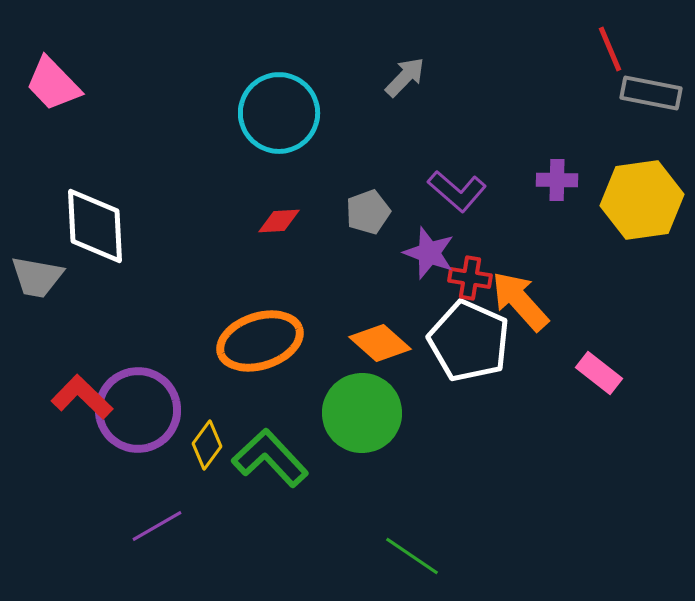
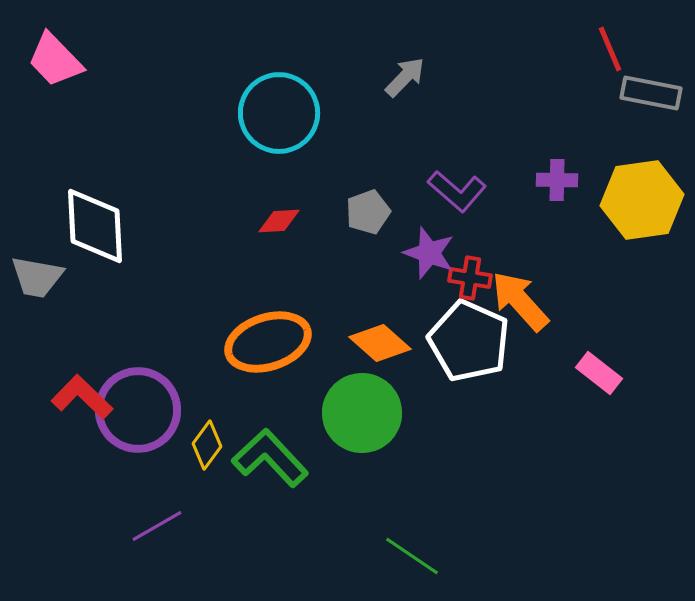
pink trapezoid: moved 2 px right, 24 px up
orange ellipse: moved 8 px right, 1 px down
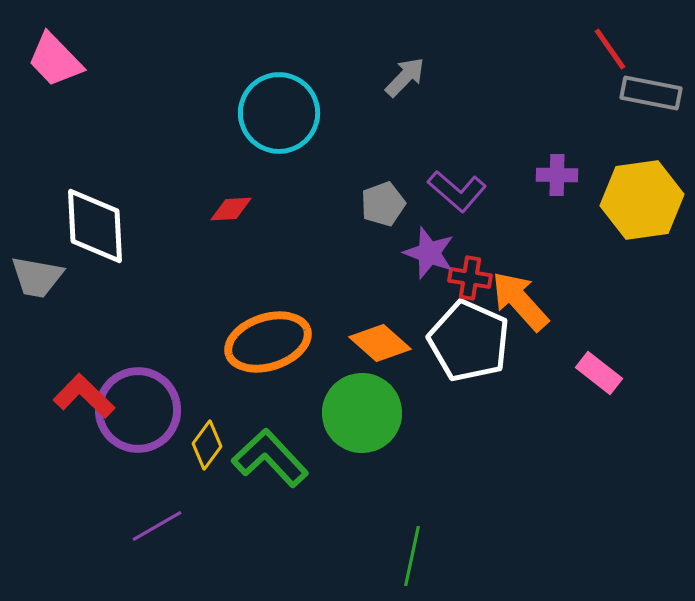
red line: rotated 12 degrees counterclockwise
purple cross: moved 5 px up
gray pentagon: moved 15 px right, 8 px up
red diamond: moved 48 px left, 12 px up
red L-shape: moved 2 px right, 1 px up
green line: rotated 68 degrees clockwise
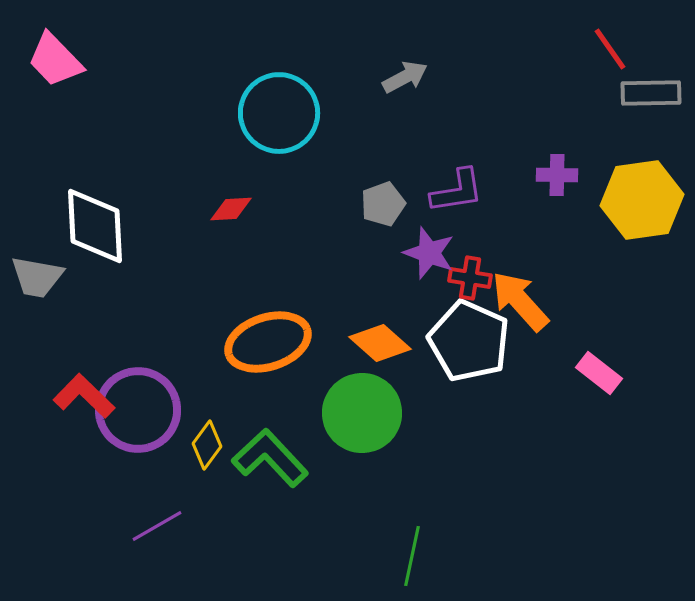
gray arrow: rotated 18 degrees clockwise
gray rectangle: rotated 12 degrees counterclockwise
purple L-shape: rotated 50 degrees counterclockwise
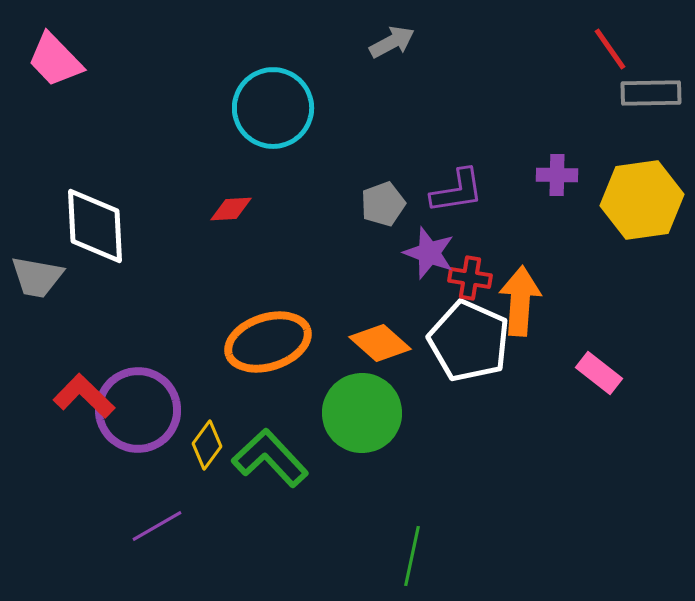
gray arrow: moved 13 px left, 35 px up
cyan circle: moved 6 px left, 5 px up
orange arrow: rotated 46 degrees clockwise
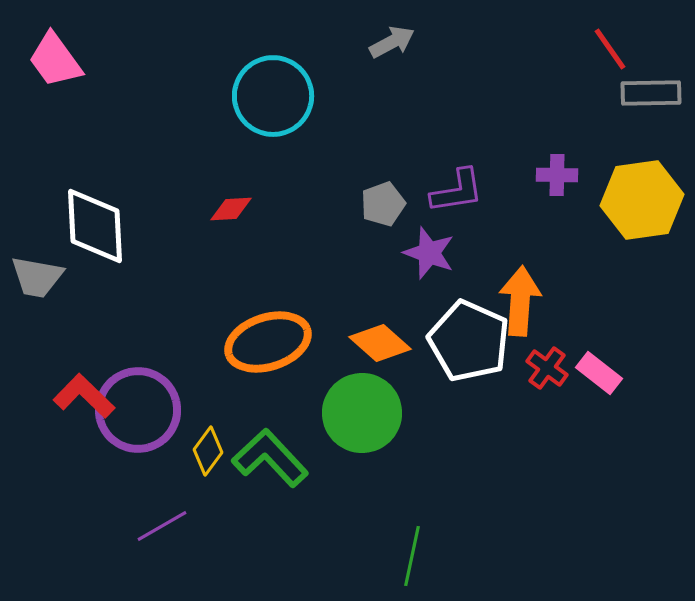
pink trapezoid: rotated 8 degrees clockwise
cyan circle: moved 12 px up
red cross: moved 77 px right, 90 px down; rotated 27 degrees clockwise
yellow diamond: moved 1 px right, 6 px down
purple line: moved 5 px right
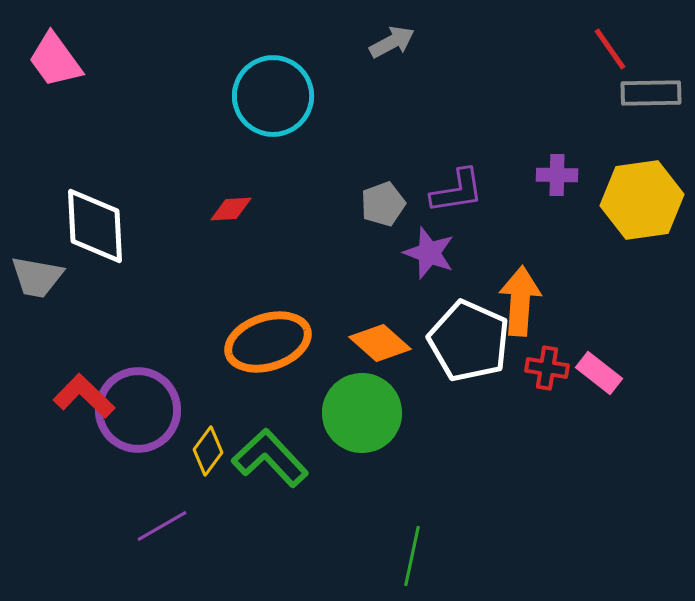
red cross: rotated 27 degrees counterclockwise
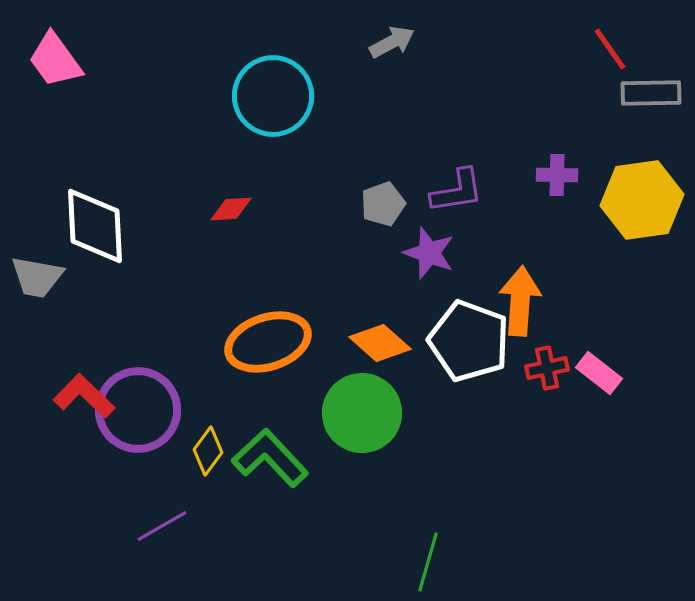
white pentagon: rotated 4 degrees counterclockwise
red cross: rotated 21 degrees counterclockwise
green line: moved 16 px right, 6 px down; rotated 4 degrees clockwise
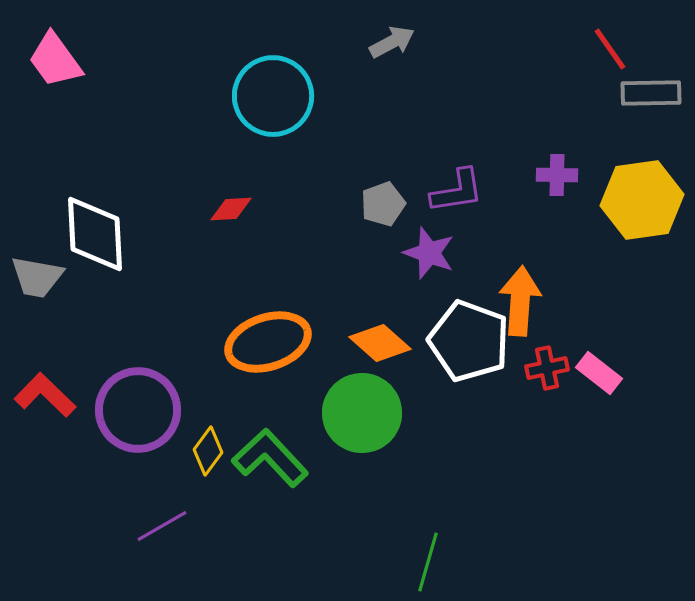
white diamond: moved 8 px down
red L-shape: moved 39 px left, 1 px up
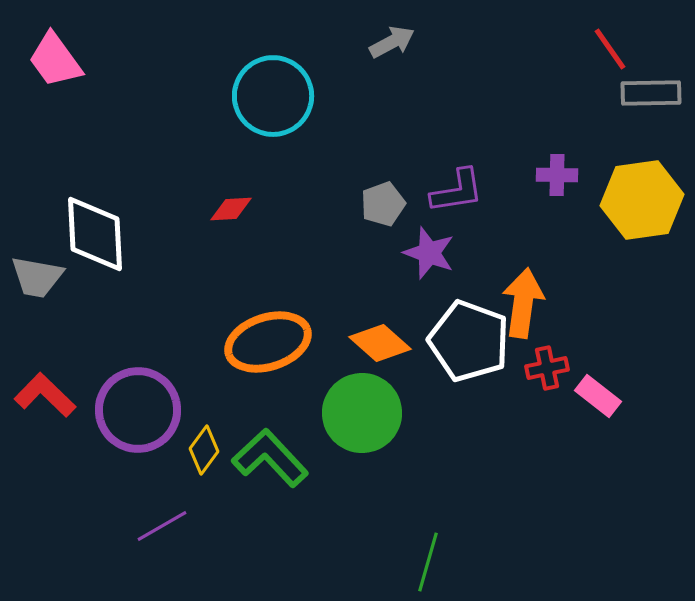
orange arrow: moved 3 px right, 2 px down; rotated 4 degrees clockwise
pink rectangle: moved 1 px left, 23 px down
yellow diamond: moved 4 px left, 1 px up
